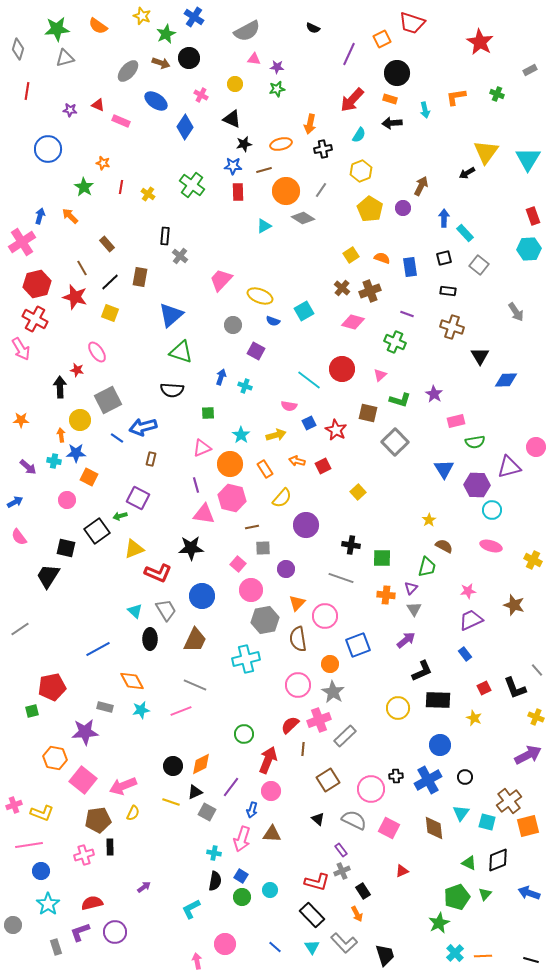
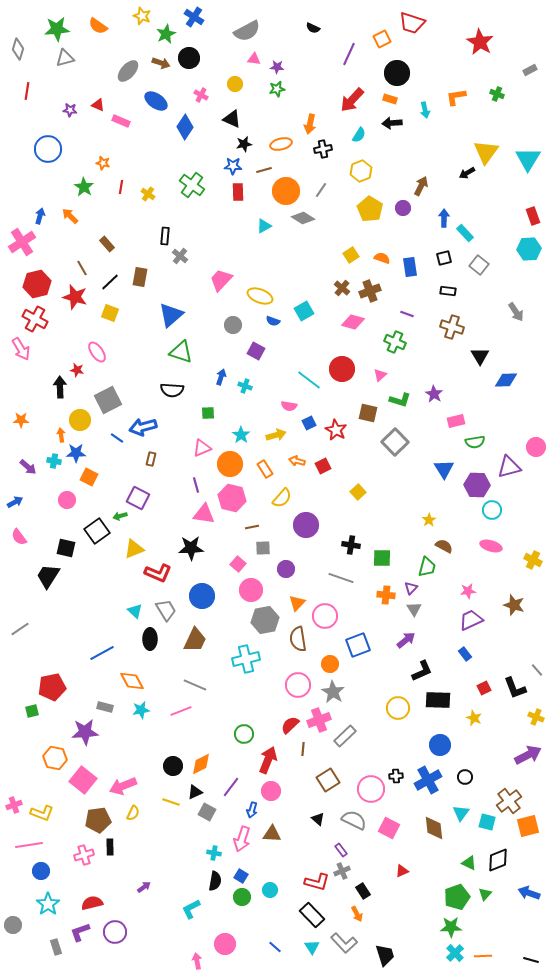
blue line at (98, 649): moved 4 px right, 4 px down
green star at (439, 923): moved 12 px right, 4 px down; rotated 25 degrees clockwise
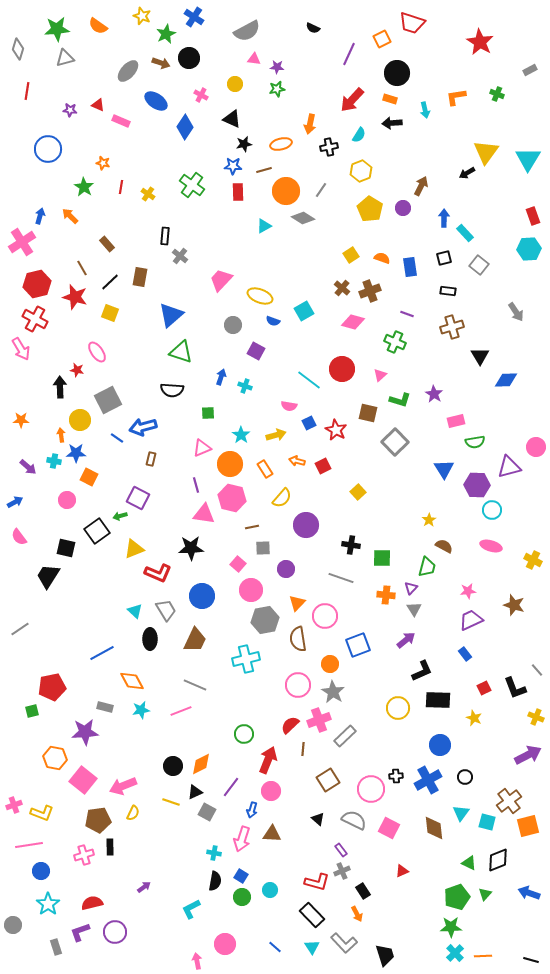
black cross at (323, 149): moved 6 px right, 2 px up
brown cross at (452, 327): rotated 35 degrees counterclockwise
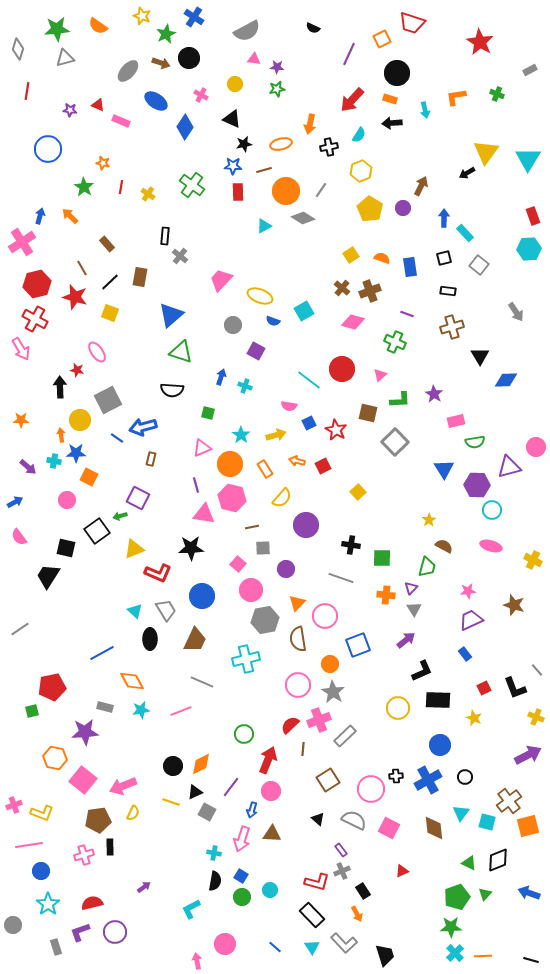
green L-shape at (400, 400): rotated 20 degrees counterclockwise
green square at (208, 413): rotated 16 degrees clockwise
gray line at (195, 685): moved 7 px right, 3 px up
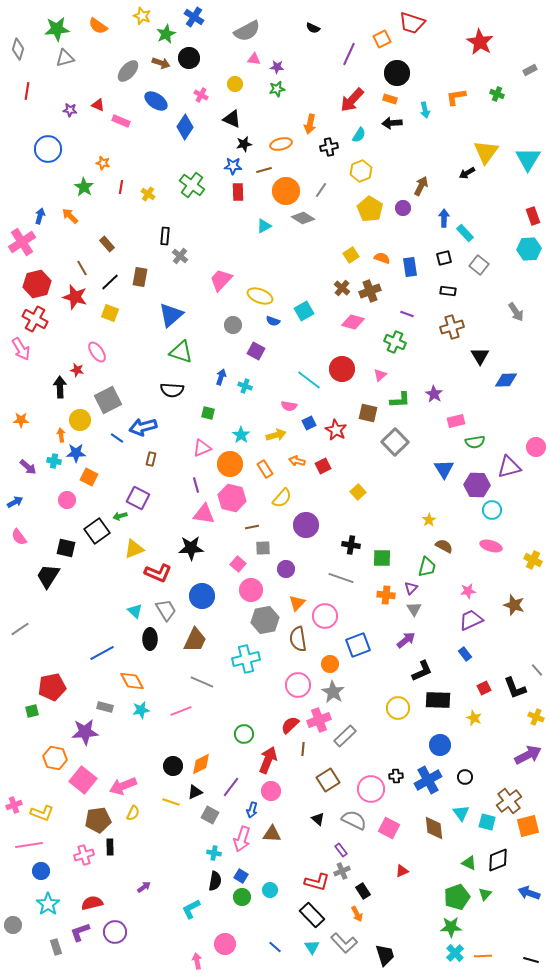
gray square at (207, 812): moved 3 px right, 3 px down
cyan triangle at (461, 813): rotated 12 degrees counterclockwise
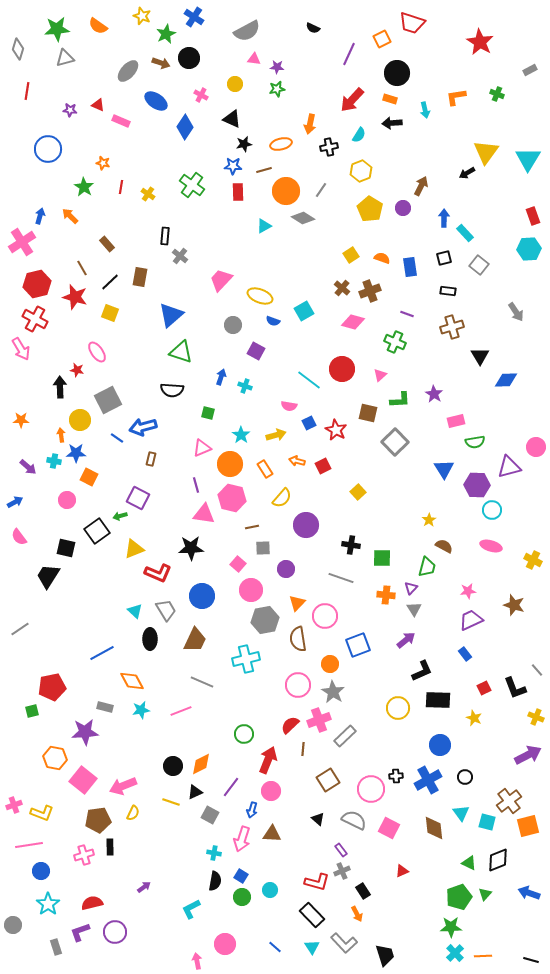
green pentagon at (457, 897): moved 2 px right
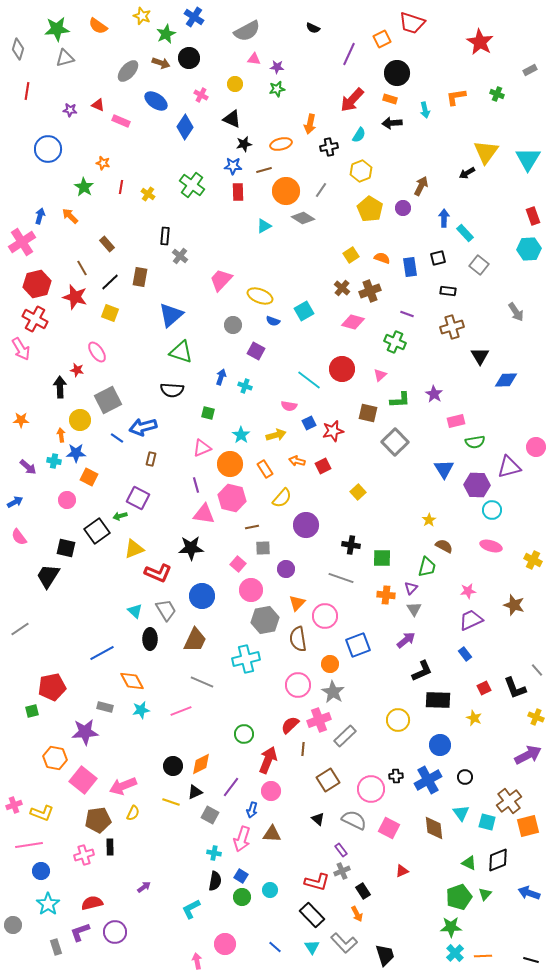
black square at (444, 258): moved 6 px left
red star at (336, 430): moved 3 px left, 1 px down; rotated 30 degrees clockwise
yellow circle at (398, 708): moved 12 px down
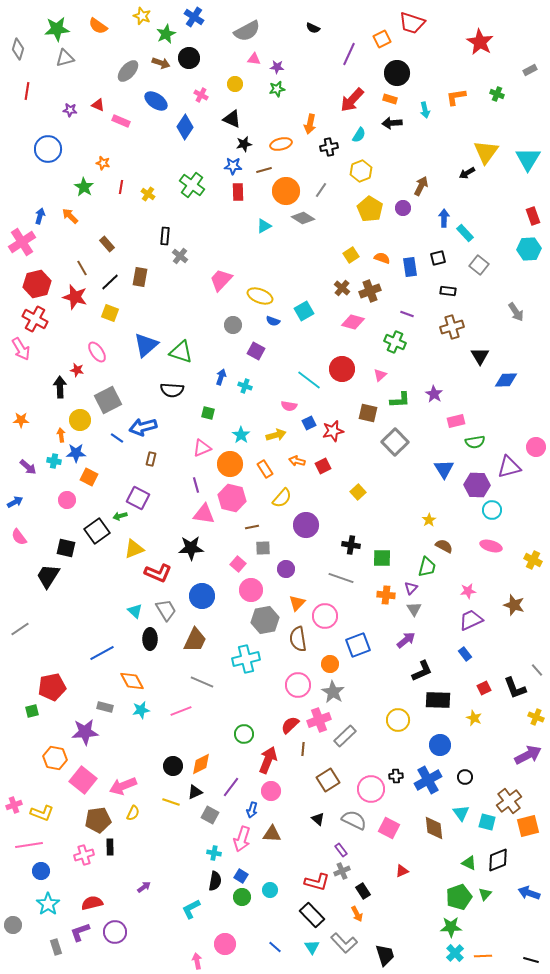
blue triangle at (171, 315): moved 25 px left, 30 px down
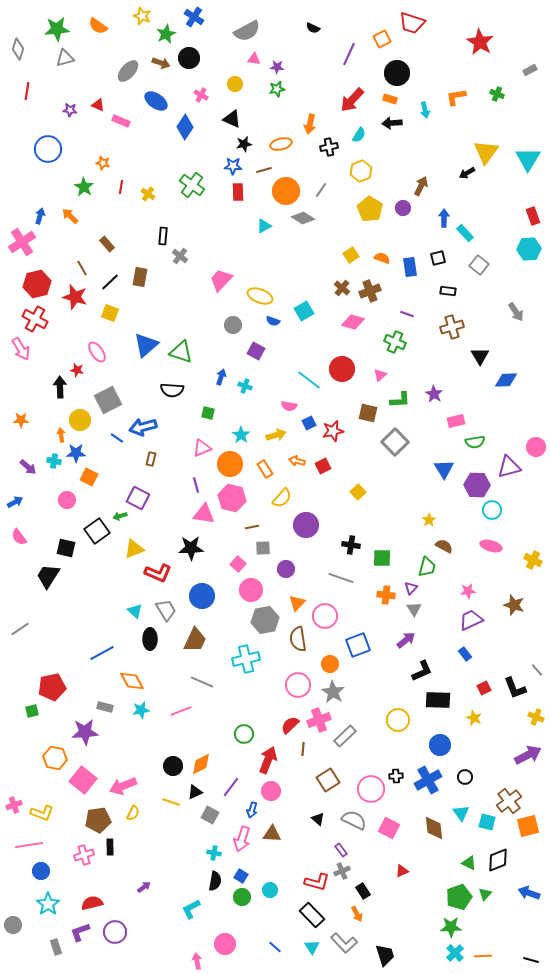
black rectangle at (165, 236): moved 2 px left
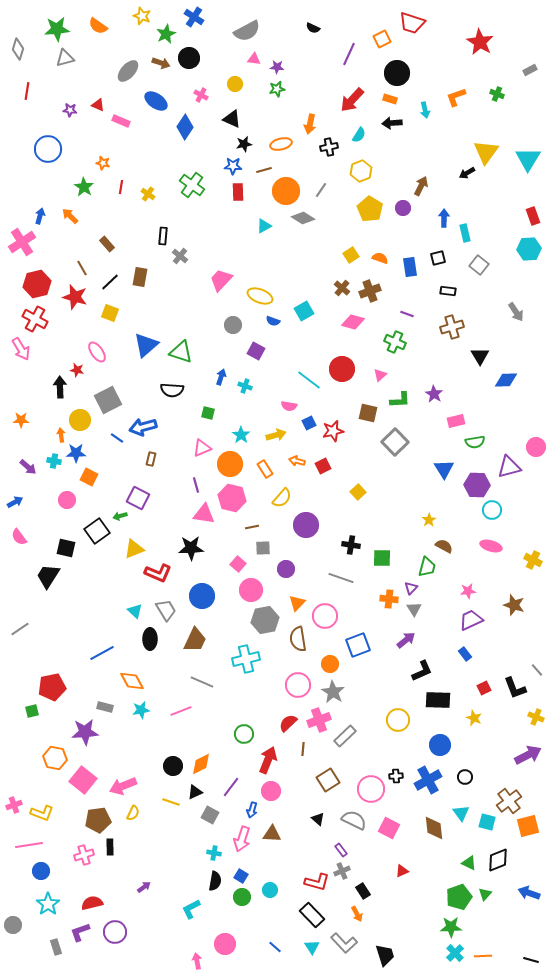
orange L-shape at (456, 97): rotated 10 degrees counterclockwise
cyan rectangle at (465, 233): rotated 30 degrees clockwise
orange semicircle at (382, 258): moved 2 px left
orange cross at (386, 595): moved 3 px right, 4 px down
red semicircle at (290, 725): moved 2 px left, 2 px up
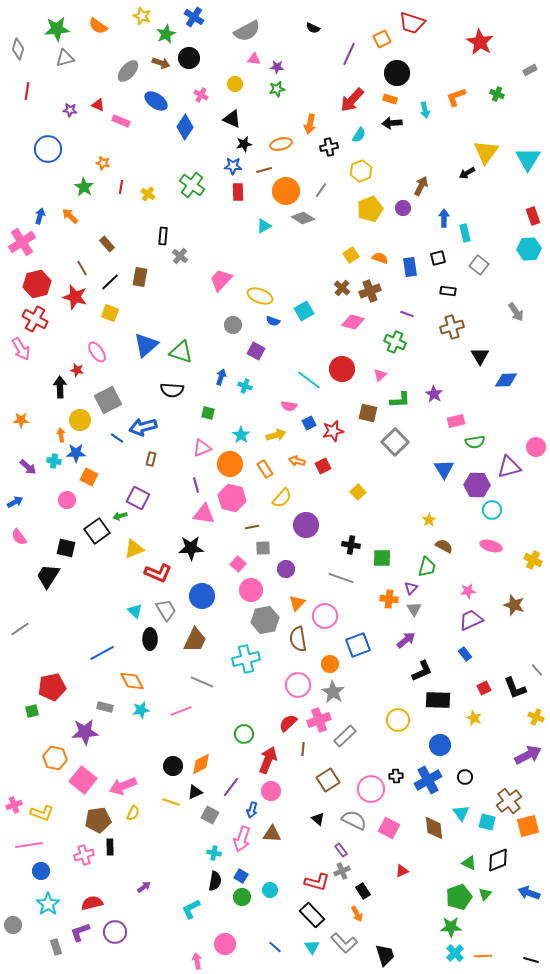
yellow pentagon at (370, 209): rotated 20 degrees clockwise
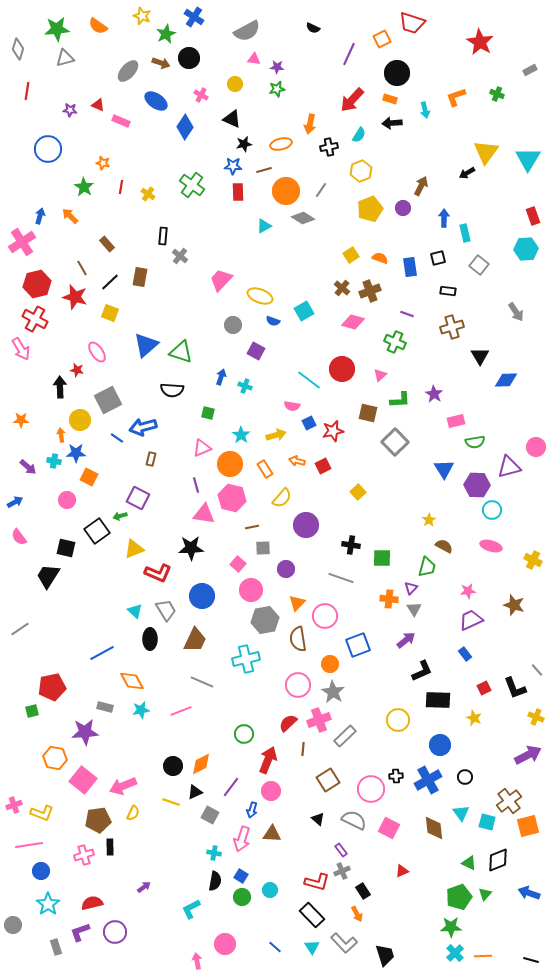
cyan hexagon at (529, 249): moved 3 px left
pink semicircle at (289, 406): moved 3 px right
